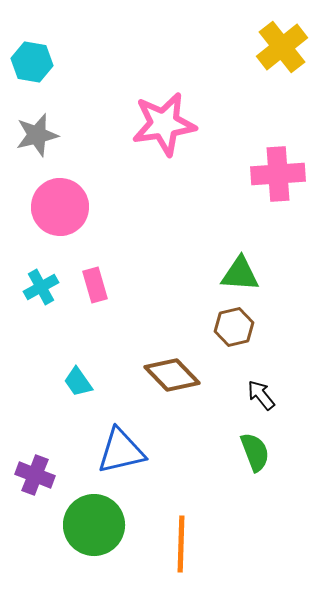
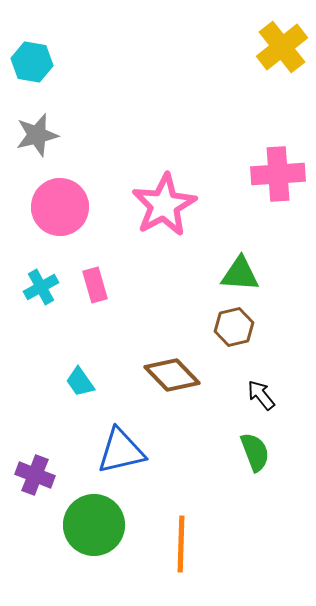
pink star: moved 81 px down; rotated 20 degrees counterclockwise
cyan trapezoid: moved 2 px right
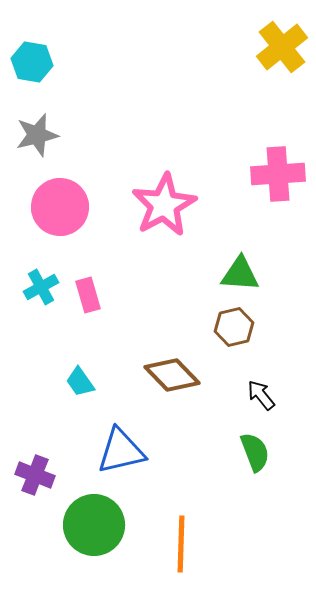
pink rectangle: moved 7 px left, 10 px down
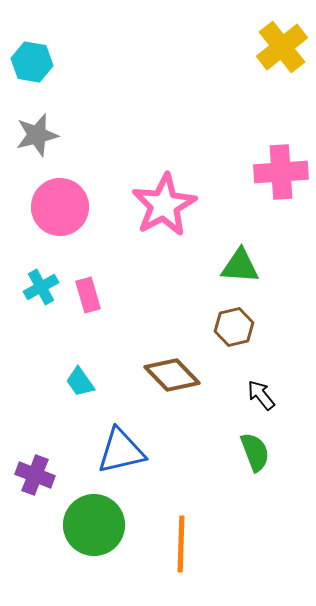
pink cross: moved 3 px right, 2 px up
green triangle: moved 8 px up
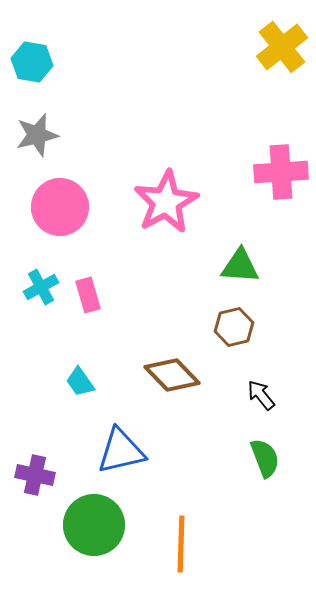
pink star: moved 2 px right, 3 px up
green semicircle: moved 10 px right, 6 px down
purple cross: rotated 9 degrees counterclockwise
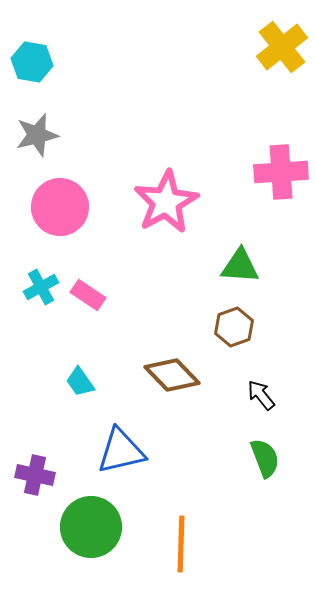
pink rectangle: rotated 40 degrees counterclockwise
brown hexagon: rotated 6 degrees counterclockwise
green circle: moved 3 px left, 2 px down
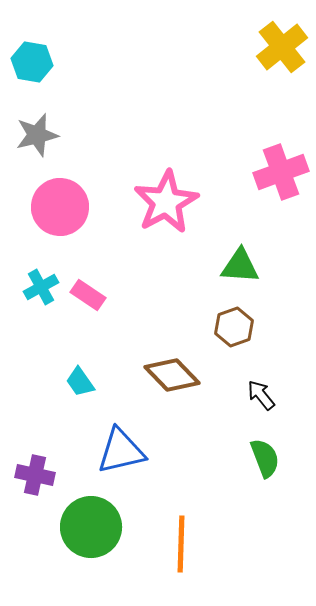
pink cross: rotated 16 degrees counterclockwise
